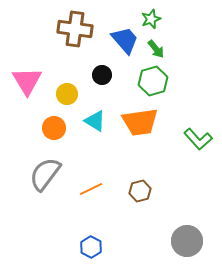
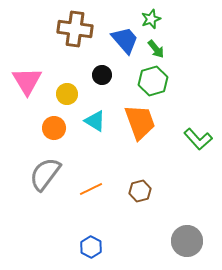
orange trapezoid: rotated 102 degrees counterclockwise
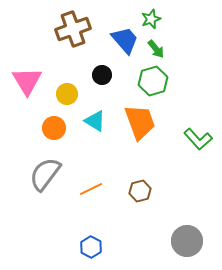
brown cross: moved 2 px left; rotated 28 degrees counterclockwise
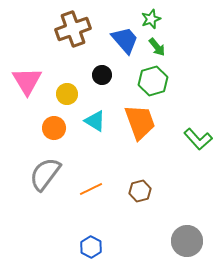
green arrow: moved 1 px right, 2 px up
